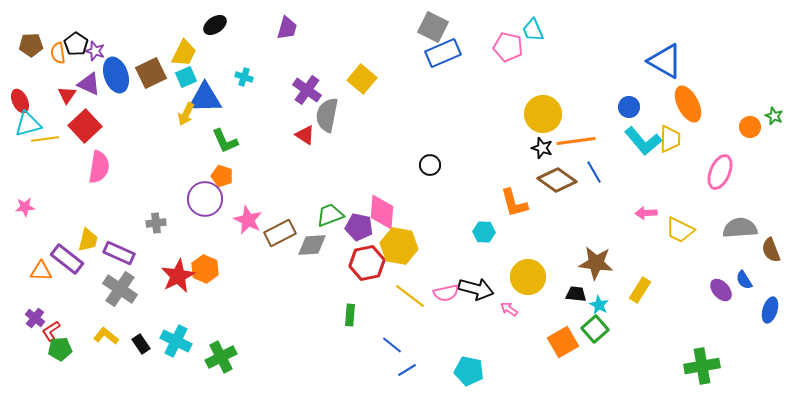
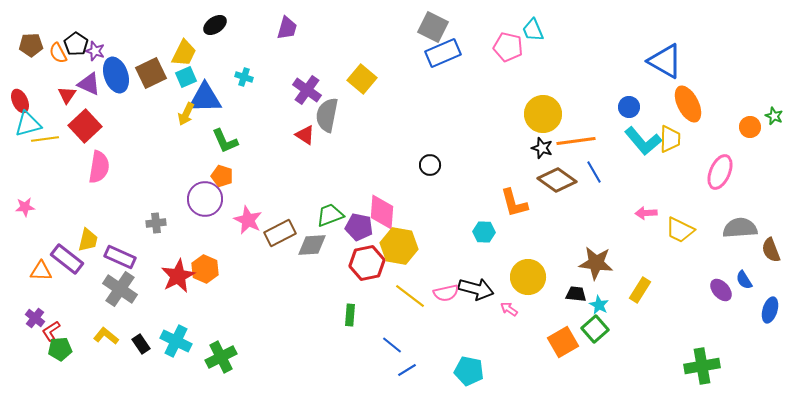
orange semicircle at (58, 53): rotated 20 degrees counterclockwise
purple rectangle at (119, 253): moved 1 px right, 4 px down
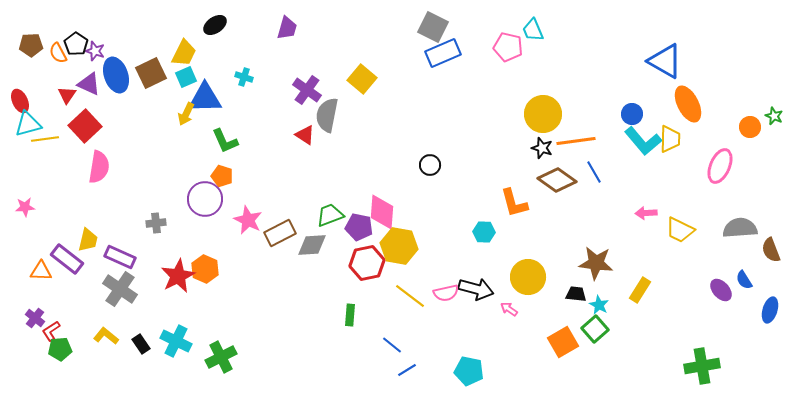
blue circle at (629, 107): moved 3 px right, 7 px down
pink ellipse at (720, 172): moved 6 px up
